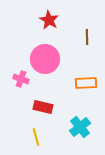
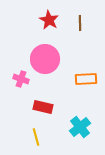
brown line: moved 7 px left, 14 px up
orange rectangle: moved 4 px up
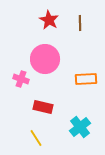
yellow line: moved 1 px down; rotated 18 degrees counterclockwise
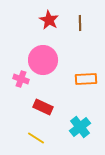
pink circle: moved 2 px left, 1 px down
red rectangle: rotated 12 degrees clockwise
yellow line: rotated 24 degrees counterclockwise
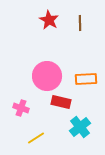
pink circle: moved 4 px right, 16 px down
pink cross: moved 29 px down
red rectangle: moved 18 px right, 5 px up; rotated 12 degrees counterclockwise
yellow line: rotated 66 degrees counterclockwise
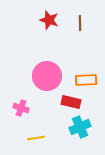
red star: rotated 12 degrees counterclockwise
orange rectangle: moved 1 px down
red rectangle: moved 10 px right
cyan cross: rotated 15 degrees clockwise
yellow line: rotated 24 degrees clockwise
